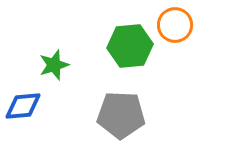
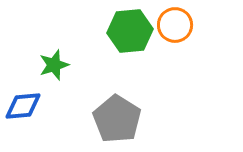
green hexagon: moved 15 px up
gray pentagon: moved 4 px left, 4 px down; rotated 30 degrees clockwise
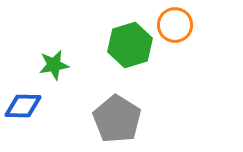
green hexagon: moved 14 px down; rotated 12 degrees counterclockwise
green star: rotated 8 degrees clockwise
blue diamond: rotated 6 degrees clockwise
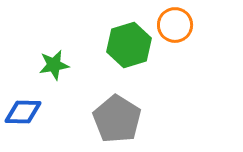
green hexagon: moved 1 px left
blue diamond: moved 6 px down
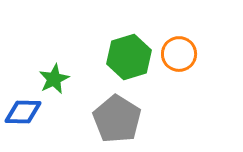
orange circle: moved 4 px right, 29 px down
green hexagon: moved 12 px down
green star: moved 14 px down; rotated 16 degrees counterclockwise
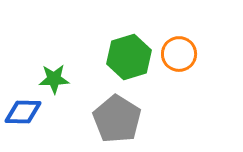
green star: rotated 24 degrees clockwise
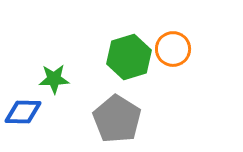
orange circle: moved 6 px left, 5 px up
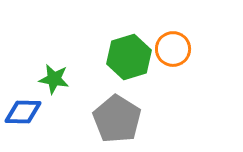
green star: rotated 12 degrees clockwise
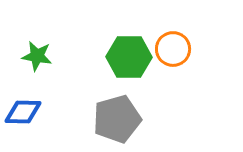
green hexagon: rotated 18 degrees clockwise
green star: moved 17 px left, 23 px up
gray pentagon: rotated 24 degrees clockwise
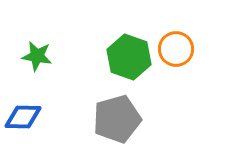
orange circle: moved 3 px right
green hexagon: rotated 18 degrees clockwise
blue diamond: moved 5 px down
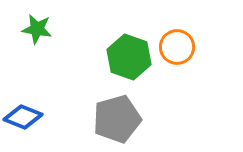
orange circle: moved 1 px right, 2 px up
green star: moved 27 px up
blue diamond: rotated 21 degrees clockwise
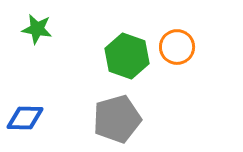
green hexagon: moved 2 px left, 1 px up
blue diamond: moved 2 px right, 1 px down; rotated 21 degrees counterclockwise
